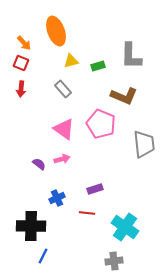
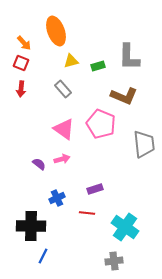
gray L-shape: moved 2 px left, 1 px down
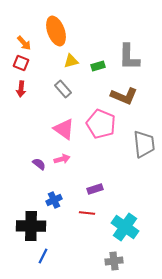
blue cross: moved 3 px left, 2 px down
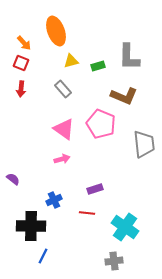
purple semicircle: moved 26 px left, 15 px down
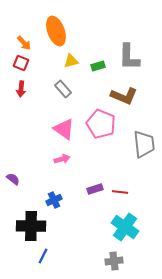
red line: moved 33 px right, 21 px up
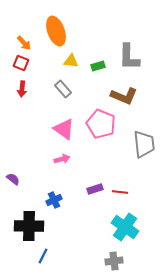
yellow triangle: rotated 21 degrees clockwise
red arrow: moved 1 px right
black cross: moved 2 px left
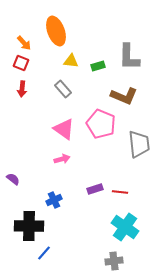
gray trapezoid: moved 5 px left
blue line: moved 1 px right, 3 px up; rotated 14 degrees clockwise
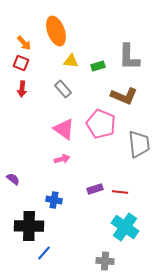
blue cross: rotated 35 degrees clockwise
gray cross: moved 9 px left; rotated 12 degrees clockwise
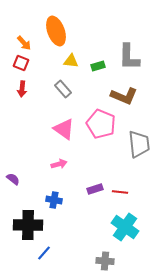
pink arrow: moved 3 px left, 5 px down
black cross: moved 1 px left, 1 px up
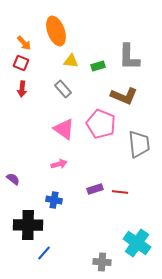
cyan cross: moved 12 px right, 16 px down
gray cross: moved 3 px left, 1 px down
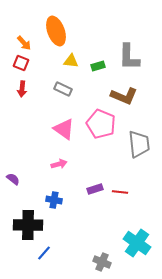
gray rectangle: rotated 24 degrees counterclockwise
gray cross: rotated 18 degrees clockwise
